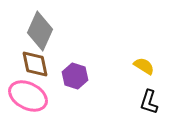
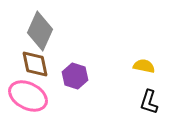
yellow semicircle: rotated 20 degrees counterclockwise
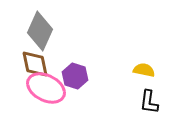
yellow semicircle: moved 4 px down
pink ellipse: moved 18 px right, 8 px up
black L-shape: rotated 10 degrees counterclockwise
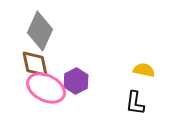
purple hexagon: moved 1 px right, 5 px down; rotated 15 degrees clockwise
black L-shape: moved 14 px left, 1 px down
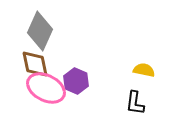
purple hexagon: rotated 10 degrees counterclockwise
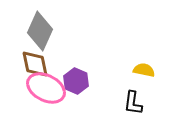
black L-shape: moved 2 px left
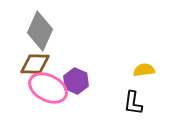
brown diamond: rotated 76 degrees counterclockwise
yellow semicircle: rotated 20 degrees counterclockwise
pink ellipse: moved 2 px right
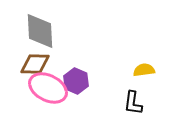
gray diamond: rotated 27 degrees counterclockwise
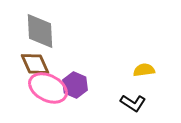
brown diamond: rotated 64 degrees clockwise
purple hexagon: moved 1 px left, 4 px down
black L-shape: rotated 65 degrees counterclockwise
